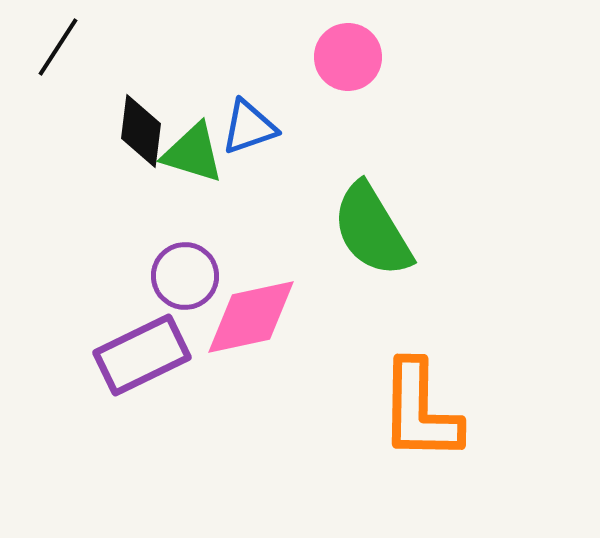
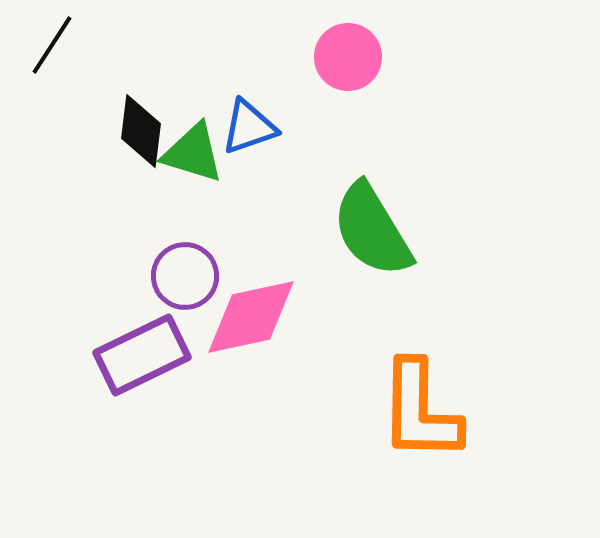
black line: moved 6 px left, 2 px up
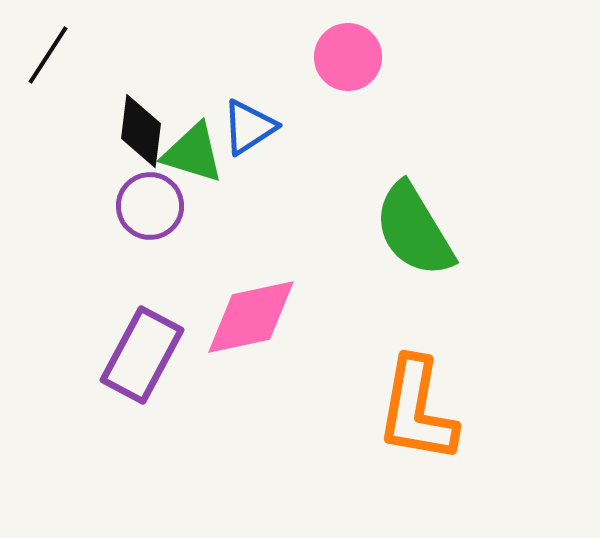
black line: moved 4 px left, 10 px down
blue triangle: rotated 14 degrees counterclockwise
green semicircle: moved 42 px right
purple circle: moved 35 px left, 70 px up
purple rectangle: rotated 36 degrees counterclockwise
orange L-shape: moved 3 px left, 1 px up; rotated 9 degrees clockwise
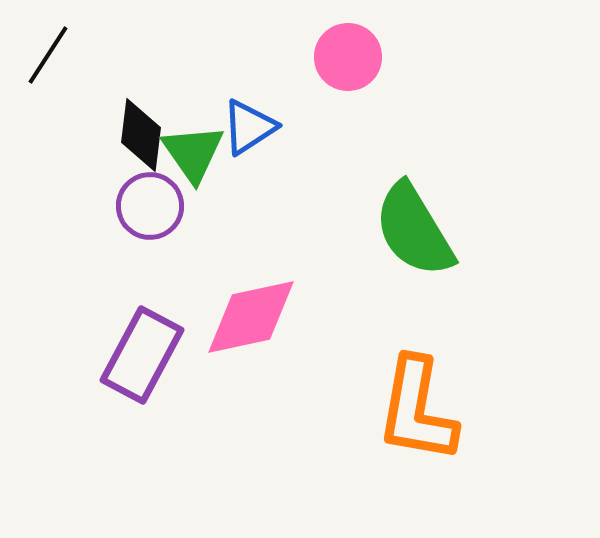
black diamond: moved 4 px down
green triangle: rotated 38 degrees clockwise
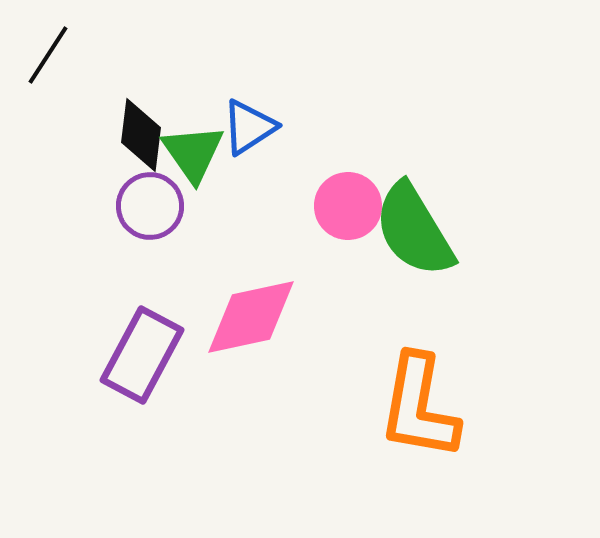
pink circle: moved 149 px down
orange L-shape: moved 2 px right, 3 px up
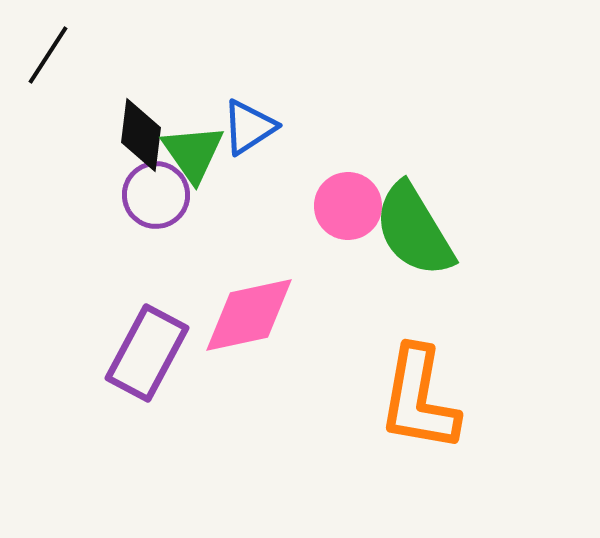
purple circle: moved 6 px right, 11 px up
pink diamond: moved 2 px left, 2 px up
purple rectangle: moved 5 px right, 2 px up
orange L-shape: moved 8 px up
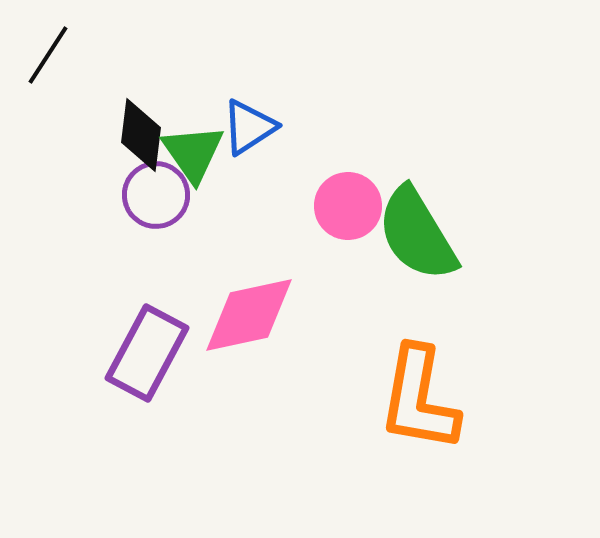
green semicircle: moved 3 px right, 4 px down
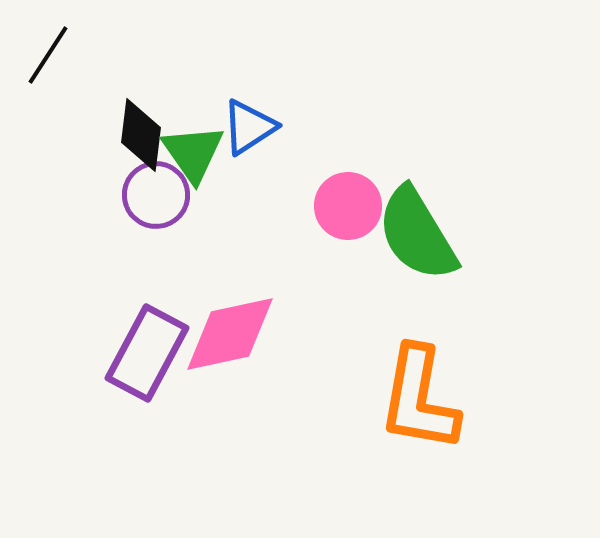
pink diamond: moved 19 px left, 19 px down
